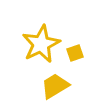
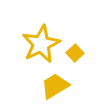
yellow square: rotated 24 degrees counterclockwise
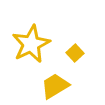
yellow star: moved 10 px left
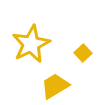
yellow square: moved 8 px right
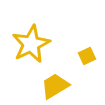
yellow square: moved 4 px right, 3 px down; rotated 18 degrees clockwise
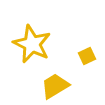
yellow star: moved 1 px right; rotated 21 degrees counterclockwise
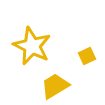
yellow star: moved 2 px down
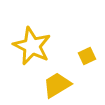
yellow trapezoid: moved 2 px right, 1 px up
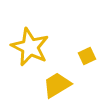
yellow star: moved 2 px left, 1 px down
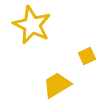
yellow star: moved 2 px right, 22 px up
